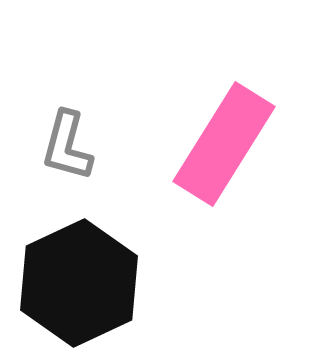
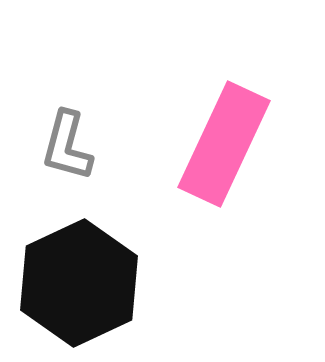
pink rectangle: rotated 7 degrees counterclockwise
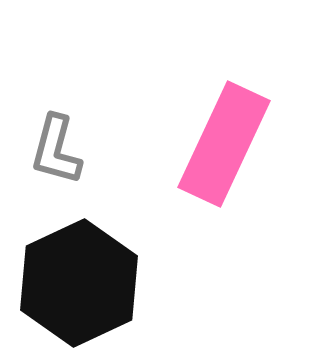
gray L-shape: moved 11 px left, 4 px down
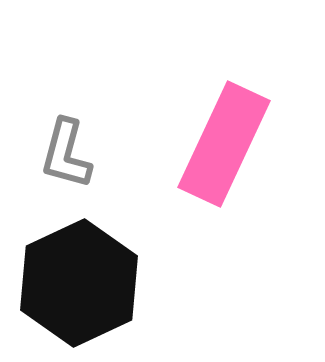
gray L-shape: moved 10 px right, 4 px down
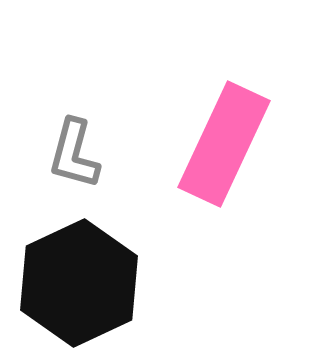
gray L-shape: moved 8 px right
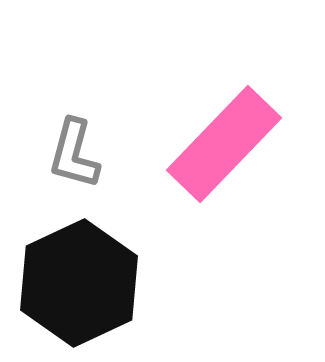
pink rectangle: rotated 19 degrees clockwise
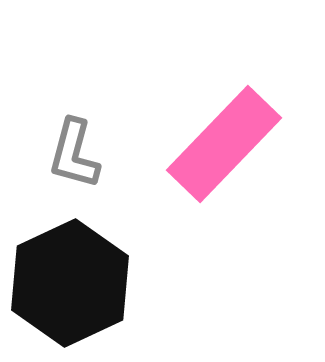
black hexagon: moved 9 px left
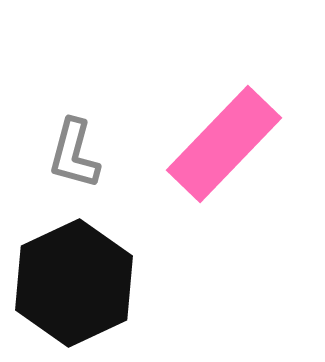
black hexagon: moved 4 px right
